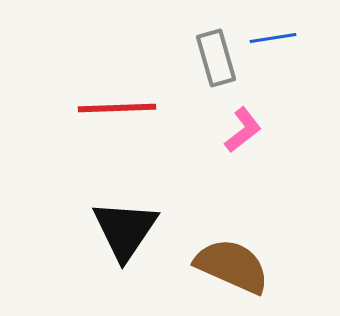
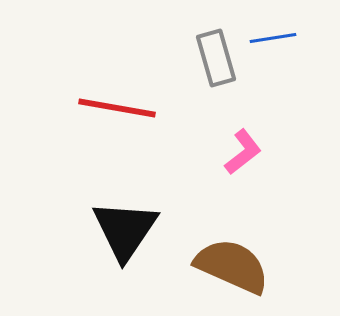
red line: rotated 12 degrees clockwise
pink L-shape: moved 22 px down
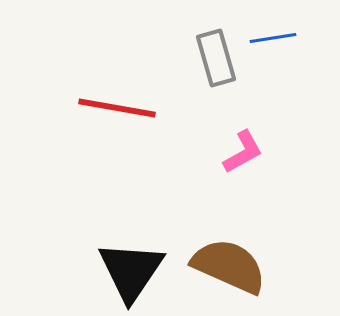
pink L-shape: rotated 9 degrees clockwise
black triangle: moved 6 px right, 41 px down
brown semicircle: moved 3 px left
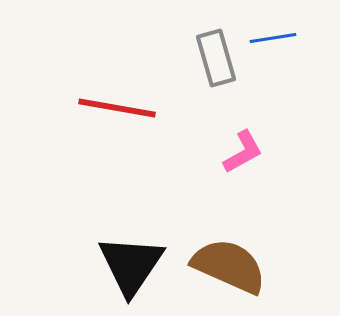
black triangle: moved 6 px up
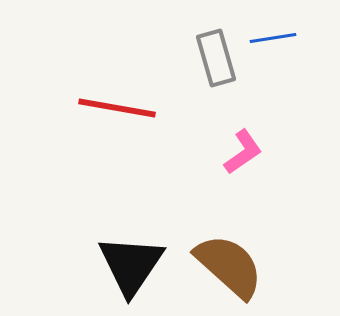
pink L-shape: rotated 6 degrees counterclockwise
brown semicircle: rotated 18 degrees clockwise
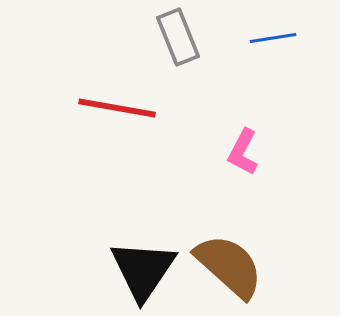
gray rectangle: moved 38 px left, 21 px up; rotated 6 degrees counterclockwise
pink L-shape: rotated 153 degrees clockwise
black triangle: moved 12 px right, 5 px down
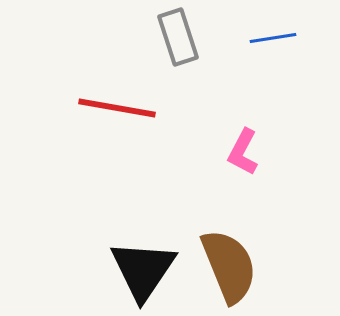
gray rectangle: rotated 4 degrees clockwise
brown semicircle: rotated 26 degrees clockwise
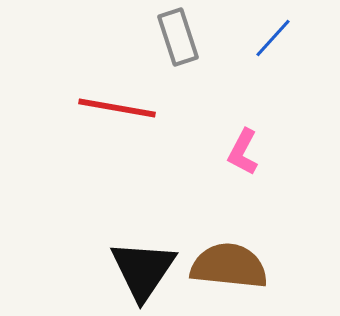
blue line: rotated 39 degrees counterclockwise
brown semicircle: rotated 62 degrees counterclockwise
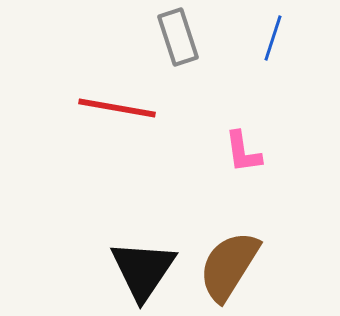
blue line: rotated 24 degrees counterclockwise
pink L-shape: rotated 36 degrees counterclockwise
brown semicircle: rotated 64 degrees counterclockwise
